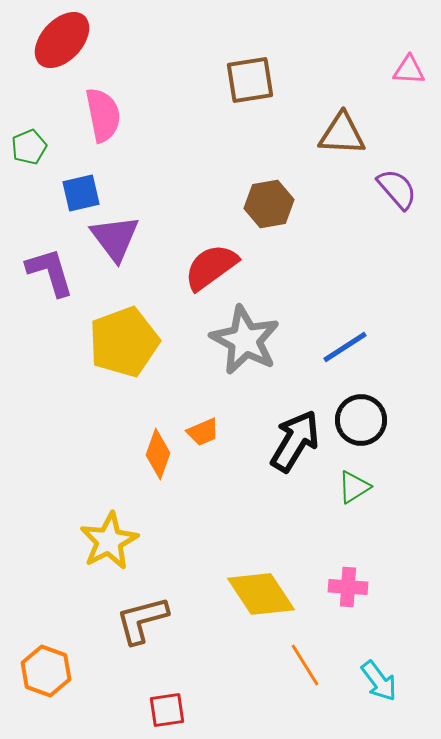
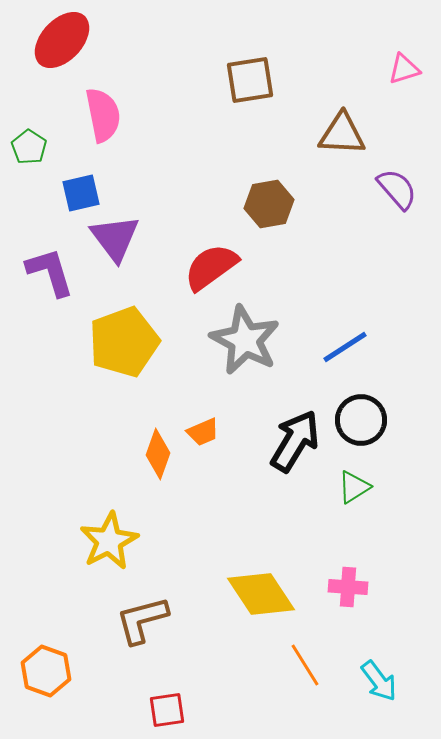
pink triangle: moved 5 px left, 1 px up; rotated 20 degrees counterclockwise
green pentagon: rotated 16 degrees counterclockwise
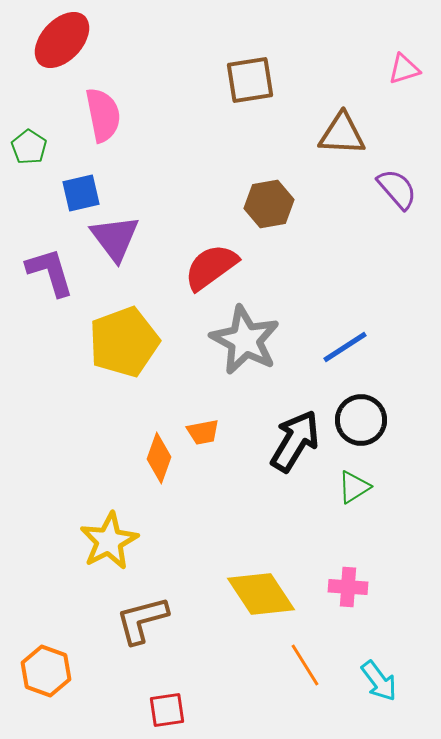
orange trapezoid: rotated 12 degrees clockwise
orange diamond: moved 1 px right, 4 px down
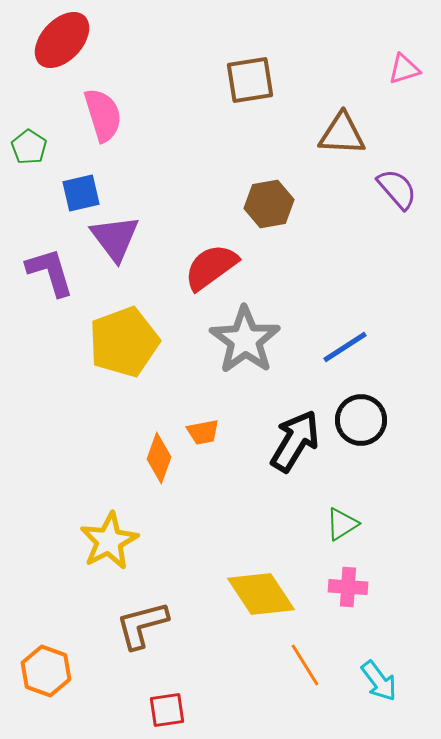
pink semicircle: rotated 6 degrees counterclockwise
gray star: rotated 8 degrees clockwise
green triangle: moved 12 px left, 37 px down
brown L-shape: moved 5 px down
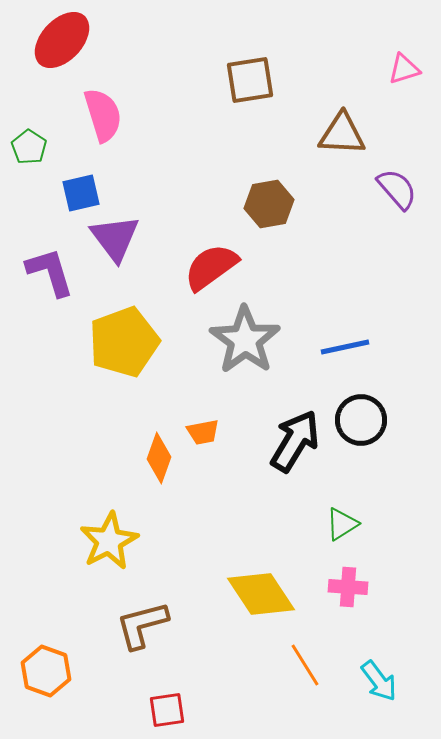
blue line: rotated 21 degrees clockwise
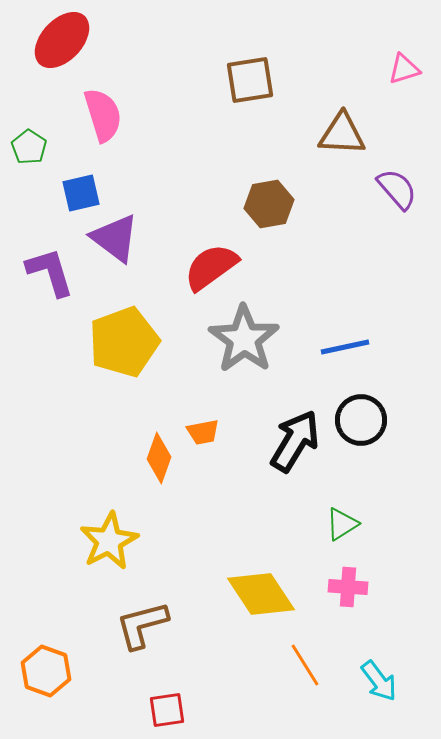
purple triangle: rotated 16 degrees counterclockwise
gray star: moved 1 px left, 1 px up
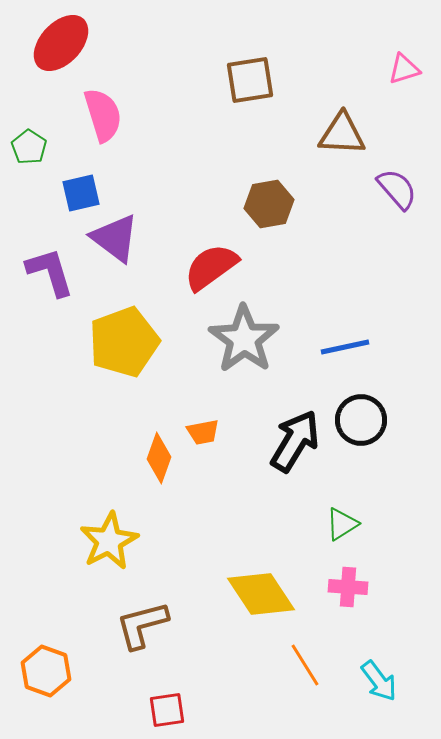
red ellipse: moved 1 px left, 3 px down
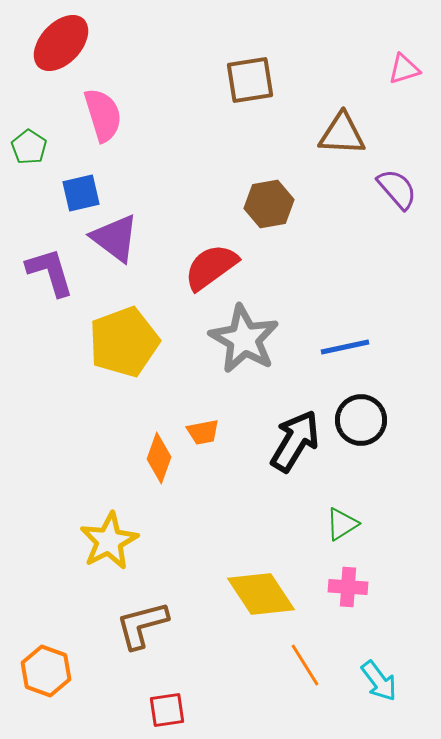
gray star: rotated 6 degrees counterclockwise
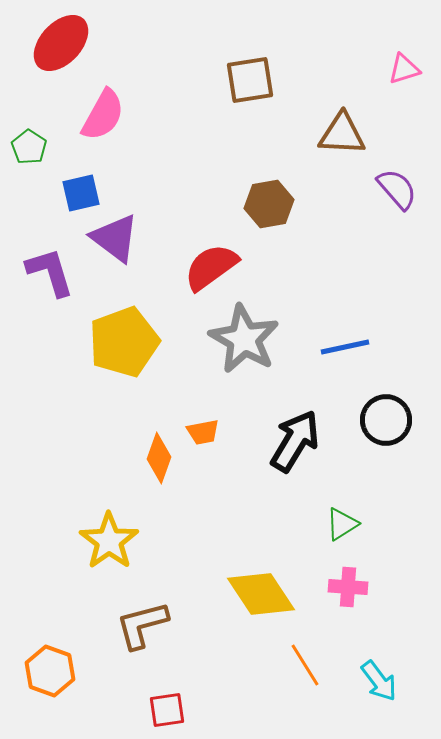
pink semicircle: rotated 46 degrees clockwise
black circle: moved 25 px right
yellow star: rotated 8 degrees counterclockwise
orange hexagon: moved 4 px right
